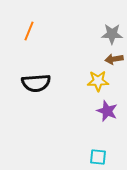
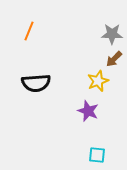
brown arrow: rotated 36 degrees counterclockwise
yellow star: rotated 20 degrees counterclockwise
purple star: moved 19 px left
cyan square: moved 1 px left, 2 px up
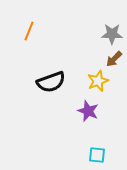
black semicircle: moved 15 px right, 1 px up; rotated 16 degrees counterclockwise
